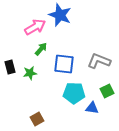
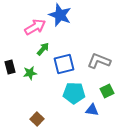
green arrow: moved 2 px right
blue square: rotated 20 degrees counterclockwise
blue triangle: moved 2 px down
brown square: rotated 16 degrees counterclockwise
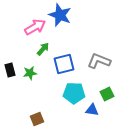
black rectangle: moved 3 px down
green square: moved 3 px down
brown square: rotated 24 degrees clockwise
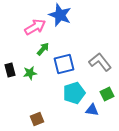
gray L-shape: moved 1 px right, 1 px down; rotated 30 degrees clockwise
cyan pentagon: rotated 20 degrees counterclockwise
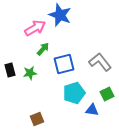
pink arrow: moved 1 px down
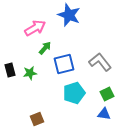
blue star: moved 9 px right
green arrow: moved 2 px right, 1 px up
blue triangle: moved 12 px right, 4 px down
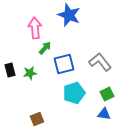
pink arrow: rotated 65 degrees counterclockwise
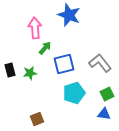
gray L-shape: moved 1 px down
